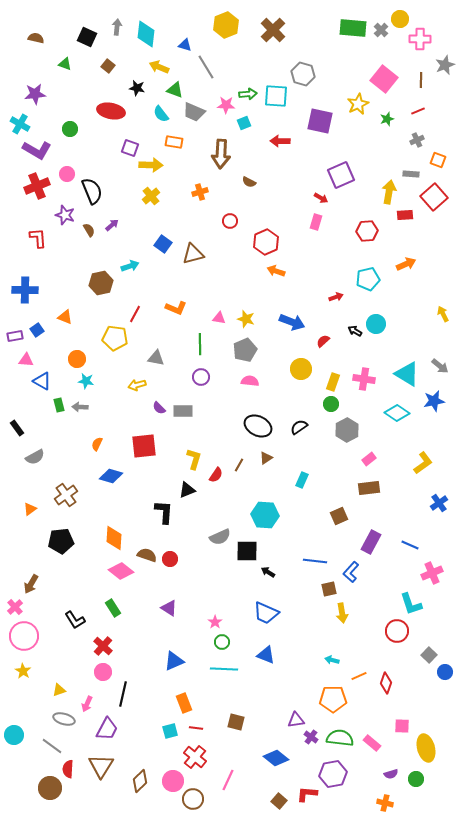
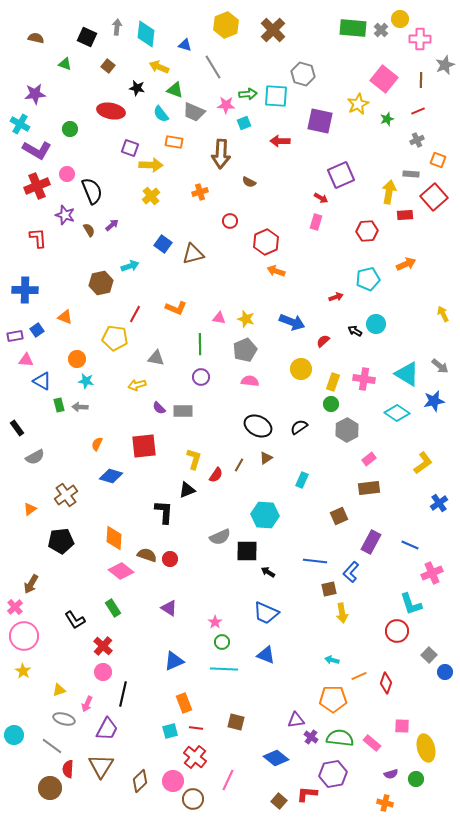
gray line at (206, 67): moved 7 px right
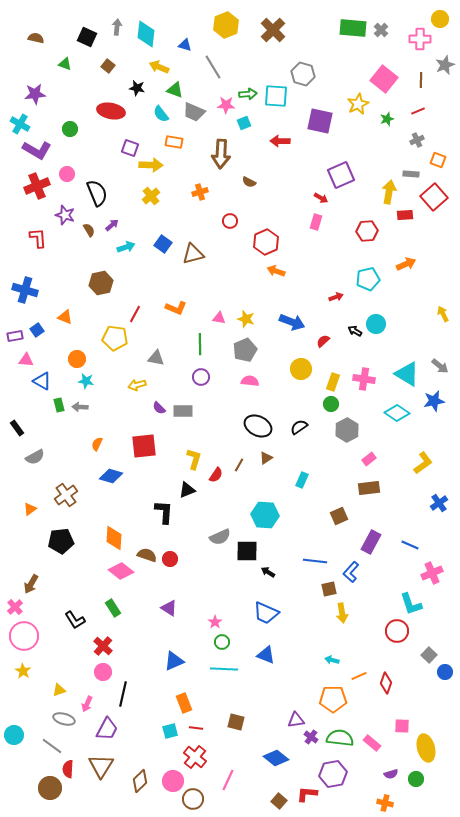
yellow circle at (400, 19): moved 40 px right
black semicircle at (92, 191): moved 5 px right, 2 px down
cyan arrow at (130, 266): moved 4 px left, 19 px up
blue cross at (25, 290): rotated 15 degrees clockwise
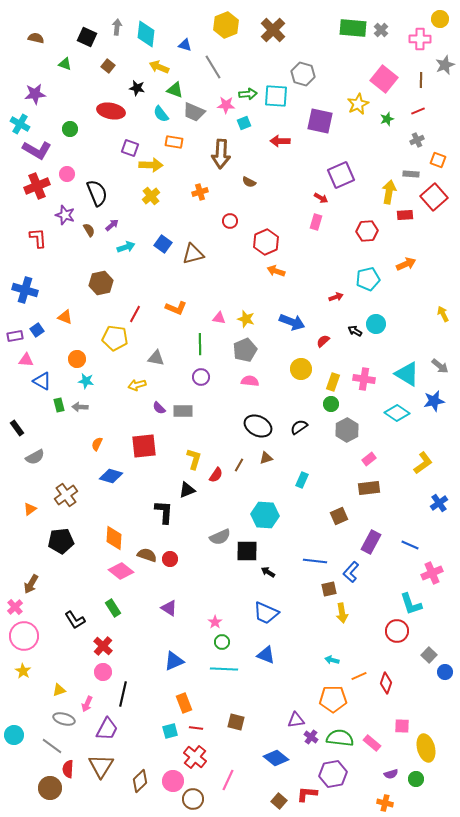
brown triangle at (266, 458): rotated 16 degrees clockwise
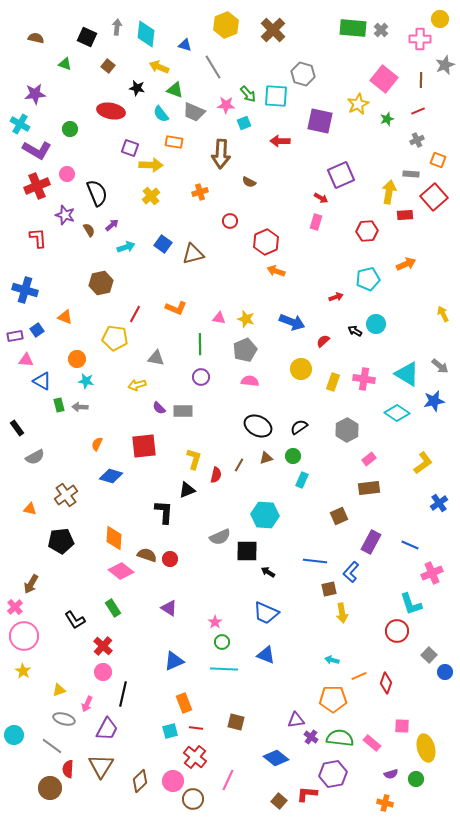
green arrow at (248, 94): rotated 54 degrees clockwise
green circle at (331, 404): moved 38 px left, 52 px down
red semicircle at (216, 475): rotated 21 degrees counterclockwise
orange triangle at (30, 509): rotated 48 degrees clockwise
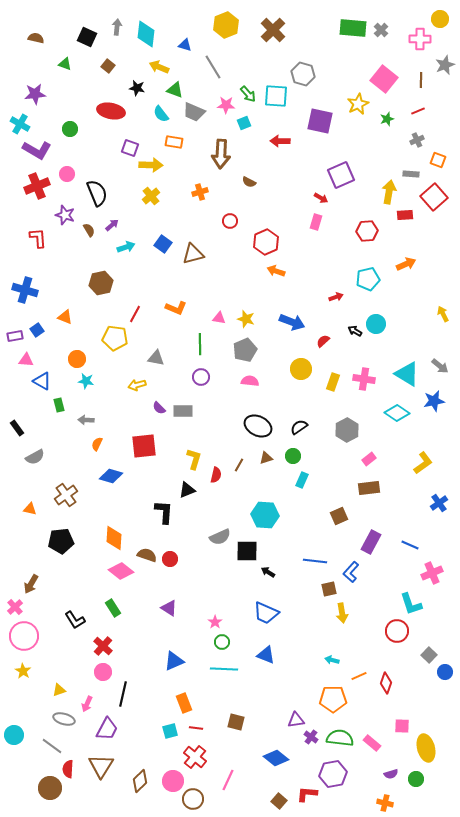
gray arrow at (80, 407): moved 6 px right, 13 px down
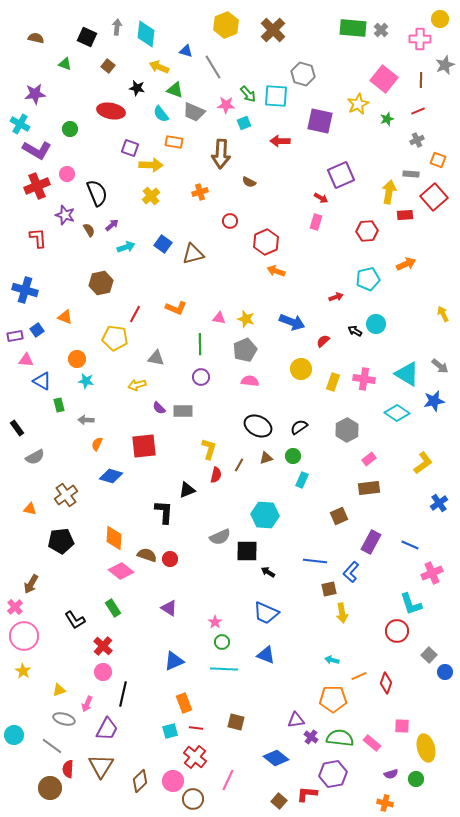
blue triangle at (185, 45): moved 1 px right, 6 px down
yellow L-shape at (194, 459): moved 15 px right, 10 px up
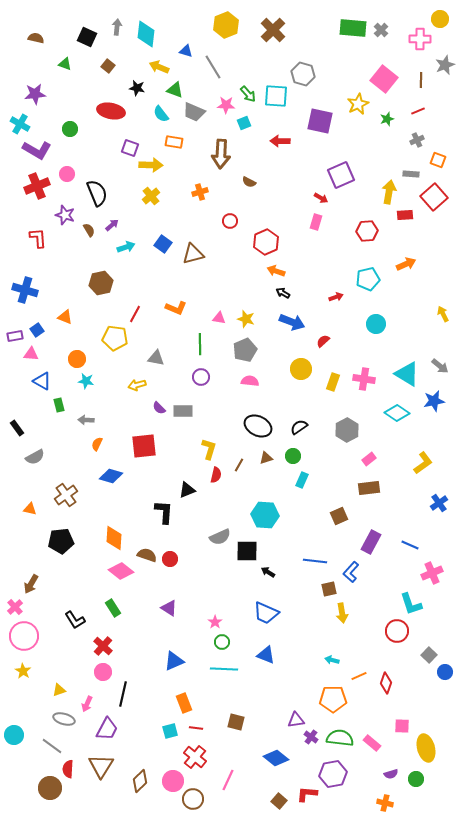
black arrow at (355, 331): moved 72 px left, 38 px up
pink triangle at (26, 360): moved 5 px right, 6 px up
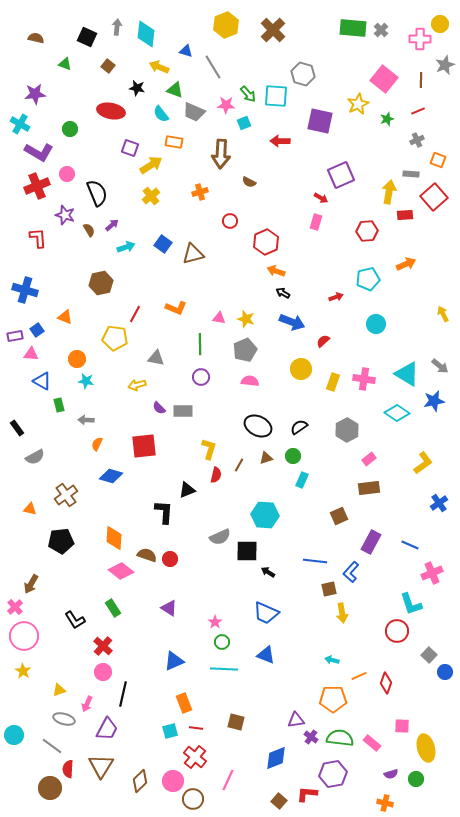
yellow circle at (440, 19): moved 5 px down
purple L-shape at (37, 150): moved 2 px right, 2 px down
yellow arrow at (151, 165): rotated 35 degrees counterclockwise
blue diamond at (276, 758): rotated 60 degrees counterclockwise
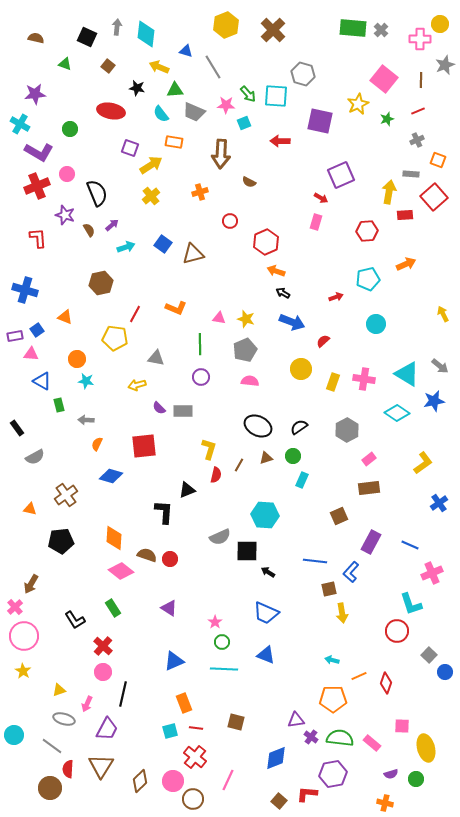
green triangle at (175, 90): rotated 24 degrees counterclockwise
